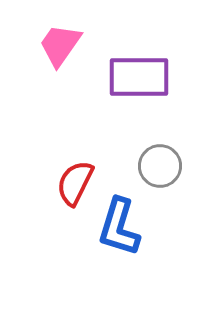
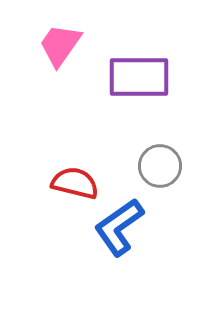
red semicircle: rotated 78 degrees clockwise
blue L-shape: rotated 38 degrees clockwise
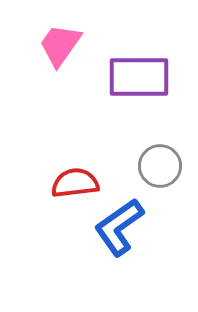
red semicircle: rotated 21 degrees counterclockwise
